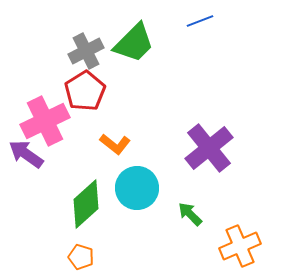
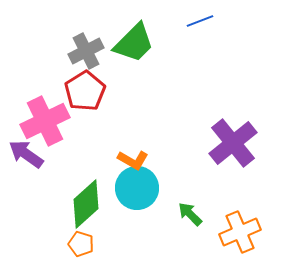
orange L-shape: moved 18 px right, 16 px down; rotated 8 degrees counterclockwise
purple cross: moved 24 px right, 5 px up
orange cross: moved 14 px up
orange pentagon: moved 13 px up
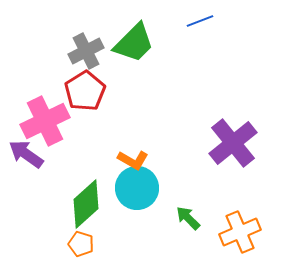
green arrow: moved 2 px left, 4 px down
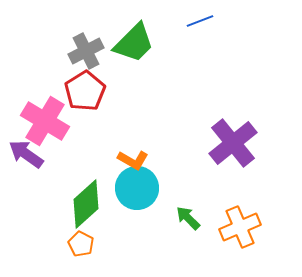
pink cross: rotated 33 degrees counterclockwise
orange cross: moved 5 px up
orange pentagon: rotated 10 degrees clockwise
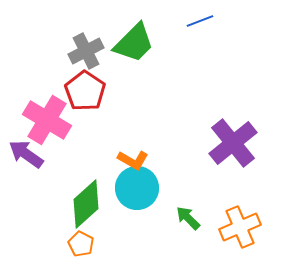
red pentagon: rotated 6 degrees counterclockwise
pink cross: moved 2 px right, 1 px up
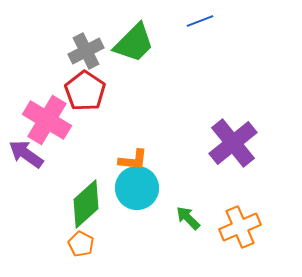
orange L-shape: rotated 24 degrees counterclockwise
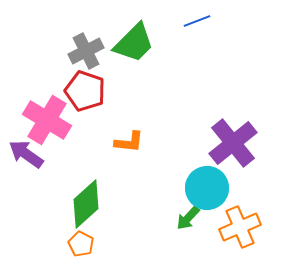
blue line: moved 3 px left
red pentagon: rotated 15 degrees counterclockwise
orange L-shape: moved 4 px left, 18 px up
cyan circle: moved 70 px right
green arrow: rotated 92 degrees counterclockwise
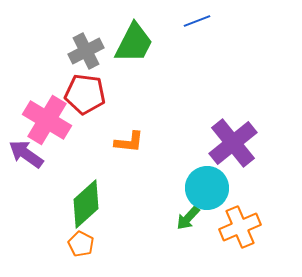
green trapezoid: rotated 18 degrees counterclockwise
red pentagon: moved 3 px down; rotated 12 degrees counterclockwise
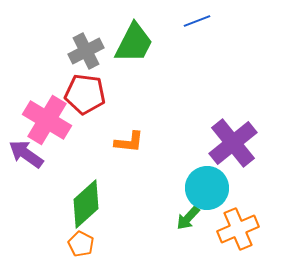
orange cross: moved 2 px left, 2 px down
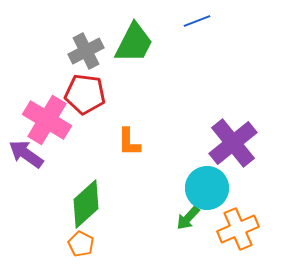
orange L-shape: rotated 84 degrees clockwise
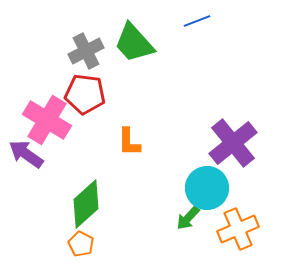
green trapezoid: rotated 111 degrees clockwise
